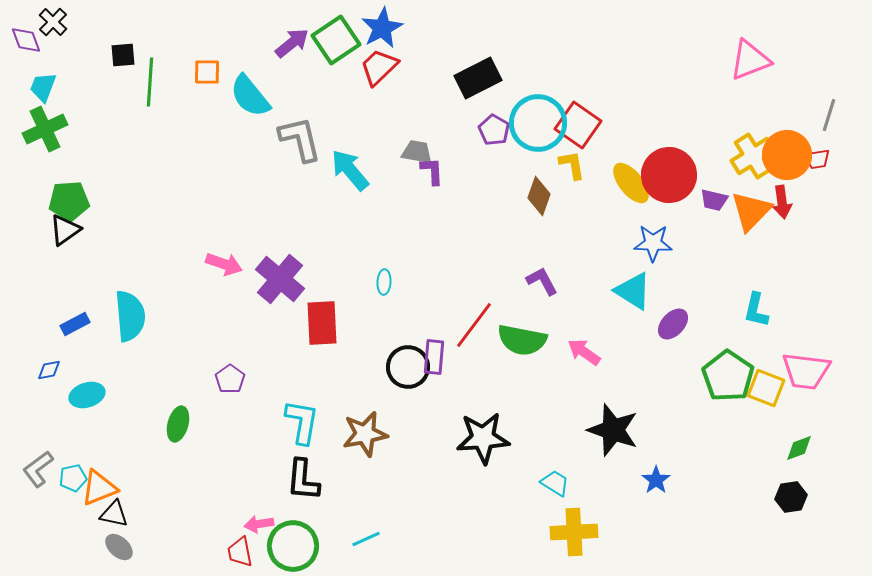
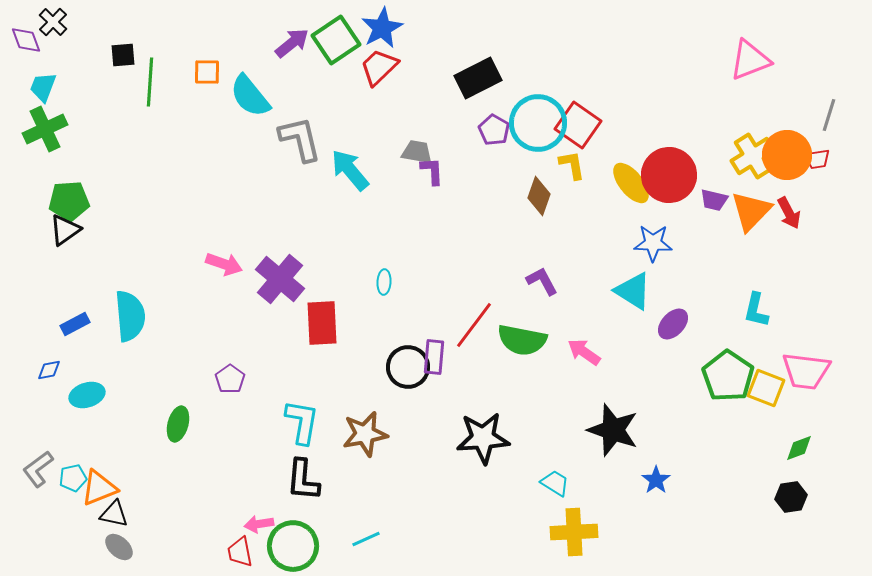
red arrow at (782, 202): moved 7 px right, 11 px down; rotated 20 degrees counterclockwise
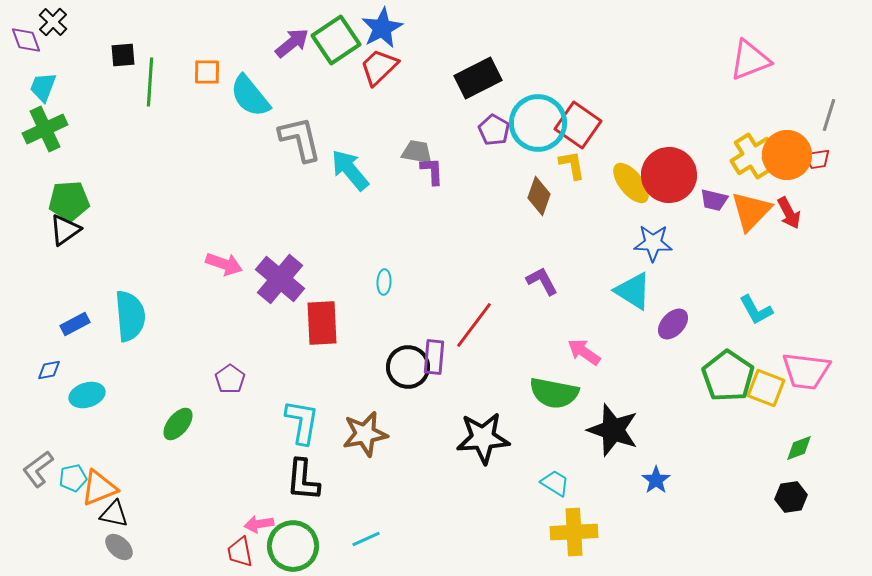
cyan L-shape at (756, 310): rotated 42 degrees counterclockwise
green semicircle at (522, 340): moved 32 px right, 53 px down
green ellipse at (178, 424): rotated 24 degrees clockwise
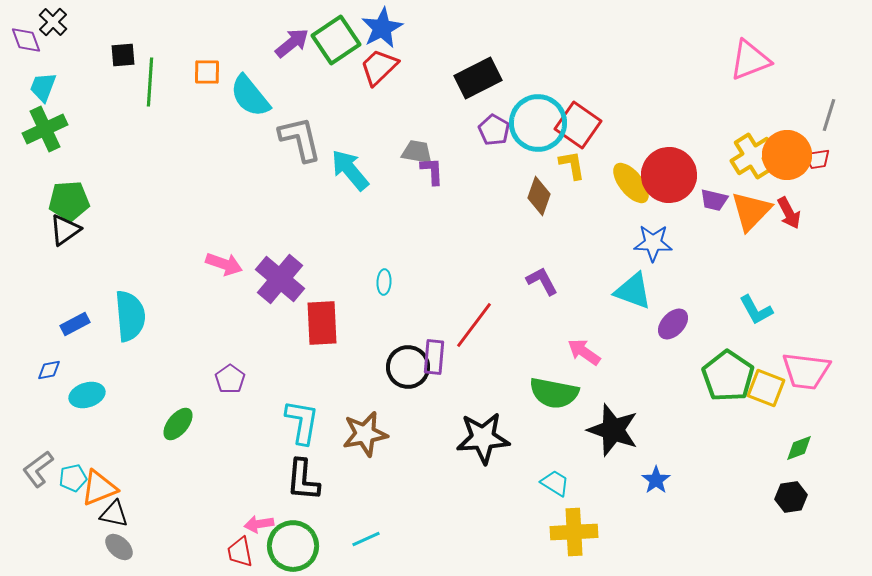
cyan triangle at (633, 291): rotated 12 degrees counterclockwise
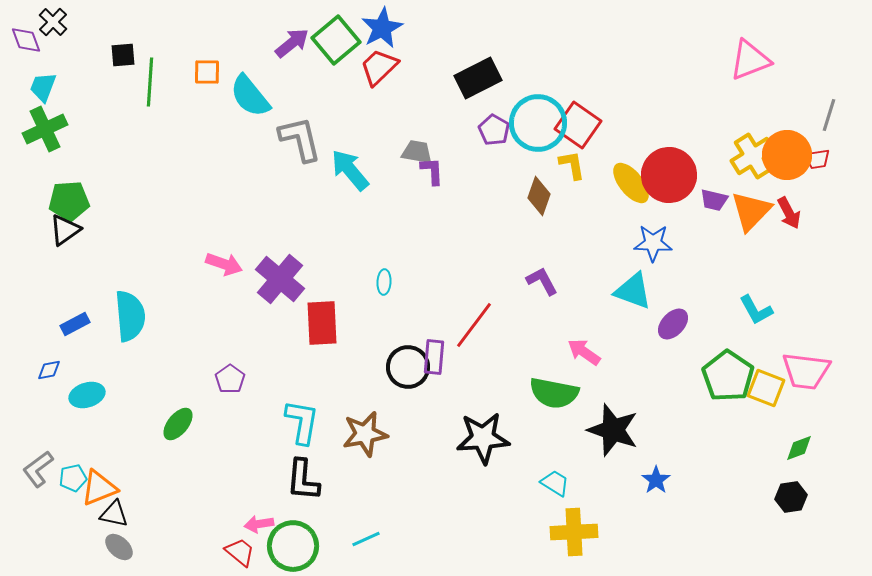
green square at (336, 40): rotated 6 degrees counterclockwise
red trapezoid at (240, 552): rotated 140 degrees clockwise
